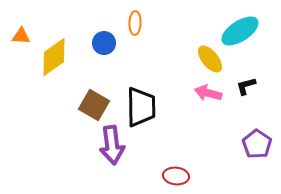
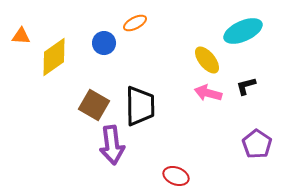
orange ellipse: rotated 60 degrees clockwise
cyan ellipse: moved 3 px right; rotated 9 degrees clockwise
yellow ellipse: moved 3 px left, 1 px down
black trapezoid: moved 1 px left, 1 px up
red ellipse: rotated 15 degrees clockwise
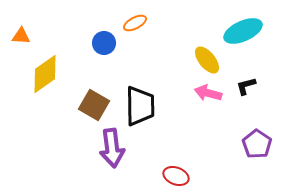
yellow diamond: moved 9 px left, 17 px down
purple arrow: moved 3 px down
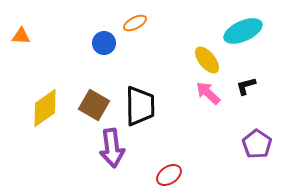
yellow diamond: moved 34 px down
pink arrow: rotated 28 degrees clockwise
red ellipse: moved 7 px left, 1 px up; rotated 55 degrees counterclockwise
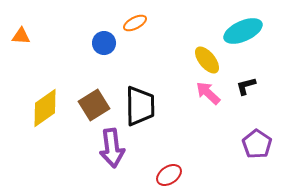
brown square: rotated 28 degrees clockwise
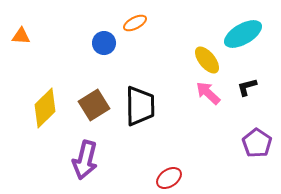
cyan ellipse: moved 3 px down; rotated 6 degrees counterclockwise
black L-shape: moved 1 px right, 1 px down
yellow diamond: rotated 9 degrees counterclockwise
purple pentagon: moved 1 px up
purple arrow: moved 27 px left, 12 px down; rotated 21 degrees clockwise
red ellipse: moved 3 px down
